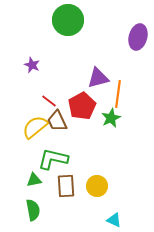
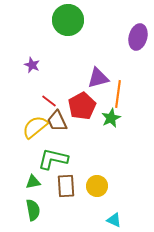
green triangle: moved 1 px left, 2 px down
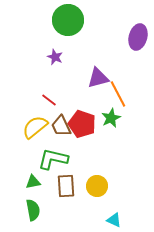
purple star: moved 23 px right, 8 px up
orange line: rotated 36 degrees counterclockwise
red line: moved 1 px up
red pentagon: moved 18 px down; rotated 24 degrees counterclockwise
brown trapezoid: moved 4 px right, 5 px down
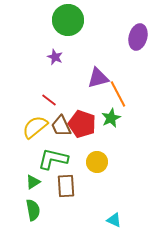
green triangle: rotated 21 degrees counterclockwise
yellow circle: moved 24 px up
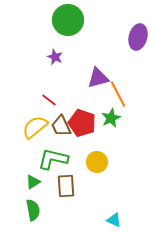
red pentagon: moved 1 px up
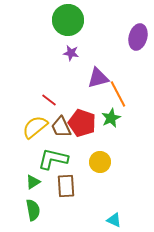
purple star: moved 16 px right, 4 px up; rotated 14 degrees counterclockwise
brown trapezoid: moved 1 px down
yellow circle: moved 3 px right
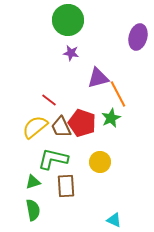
green triangle: rotated 14 degrees clockwise
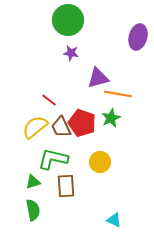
orange line: rotated 52 degrees counterclockwise
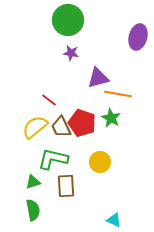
green star: rotated 18 degrees counterclockwise
